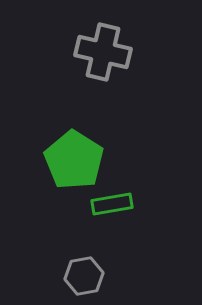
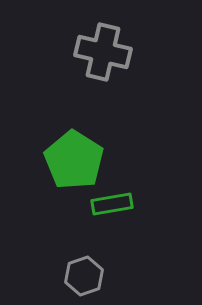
gray hexagon: rotated 9 degrees counterclockwise
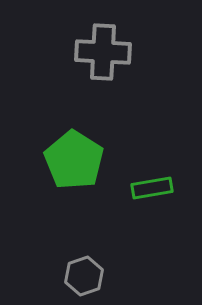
gray cross: rotated 10 degrees counterclockwise
green rectangle: moved 40 px right, 16 px up
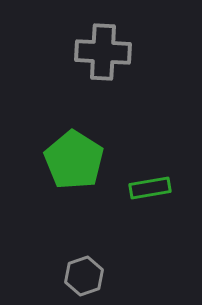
green rectangle: moved 2 px left
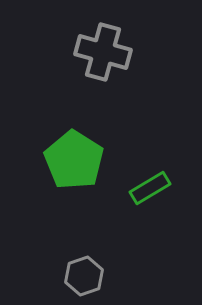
gray cross: rotated 12 degrees clockwise
green rectangle: rotated 21 degrees counterclockwise
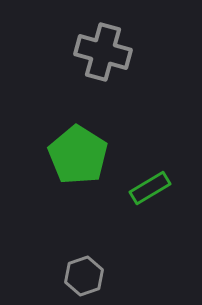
green pentagon: moved 4 px right, 5 px up
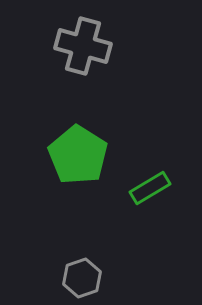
gray cross: moved 20 px left, 6 px up
gray hexagon: moved 2 px left, 2 px down
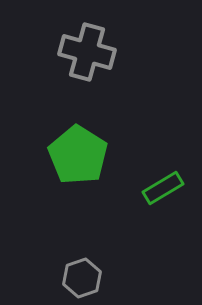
gray cross: moved 4 px right, 6 px down
green rectangle: moved 13 px right
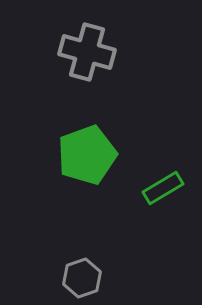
green pentagon: moved 9 px right; rotated 20 degrees clockwise
